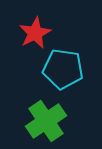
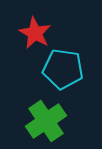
red star: rotated 16 degrees counterclockwise
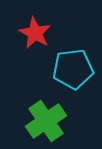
cyan pentagon: moved 10 px right; rotated 15 degrees counterclockwise
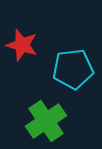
red star: moved 13 px left, 12 px down; rotated 12 degrees counterclockwise
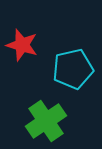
cyan pentagon: rotated 6 degrees counterclockwise
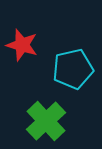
green cross: rotated 9 degrees counterclockwise
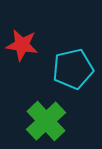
red star: rotated 8 degrees counterclockwise
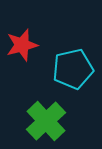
red star: rotated 24 degrees counterclockwise
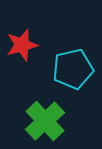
green cross: moved 1 px left
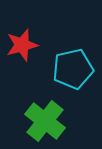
green cross: rotated 9 degrees counterclockwise
